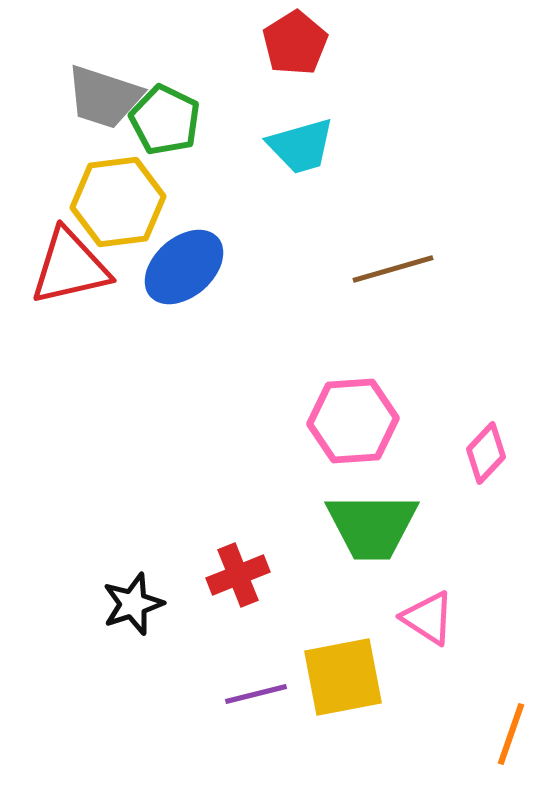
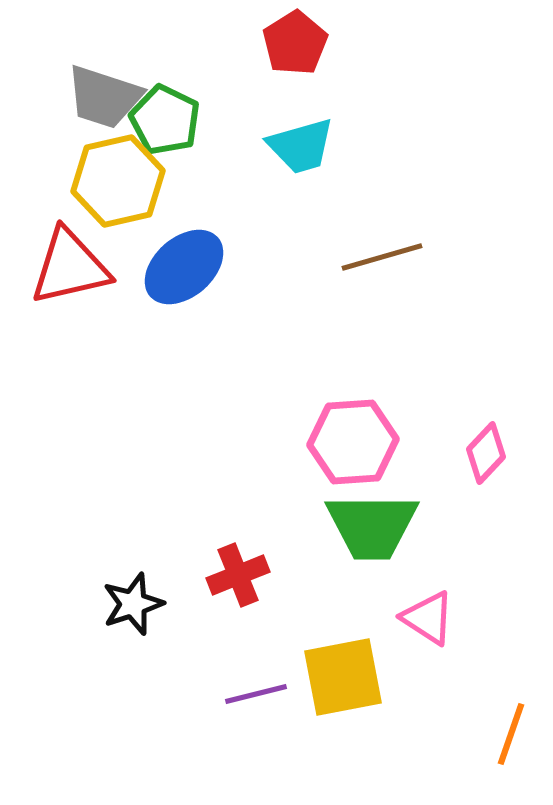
yellow hexagon: moved 21 px up; rotated 6 degrees counterclockwise
brown line: moved 11 px left, 12 px up
pink hexagon: moved 21 px down
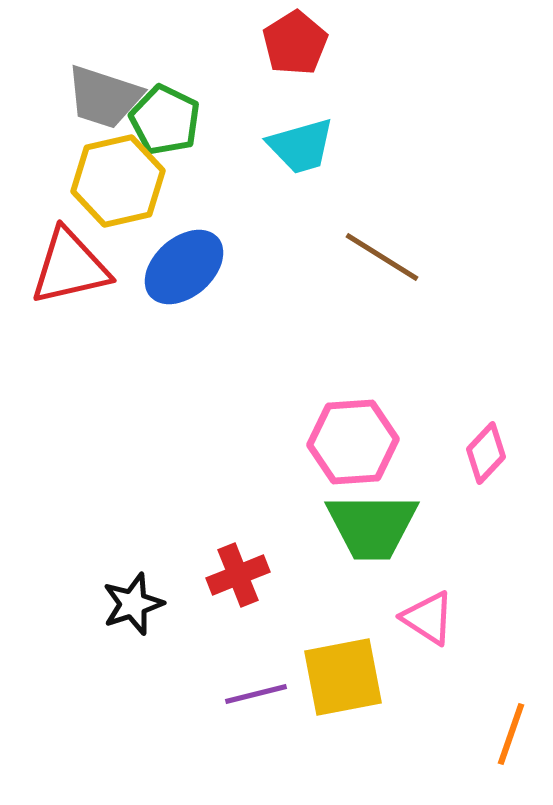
brown line: rotated 48 degrees clockwise
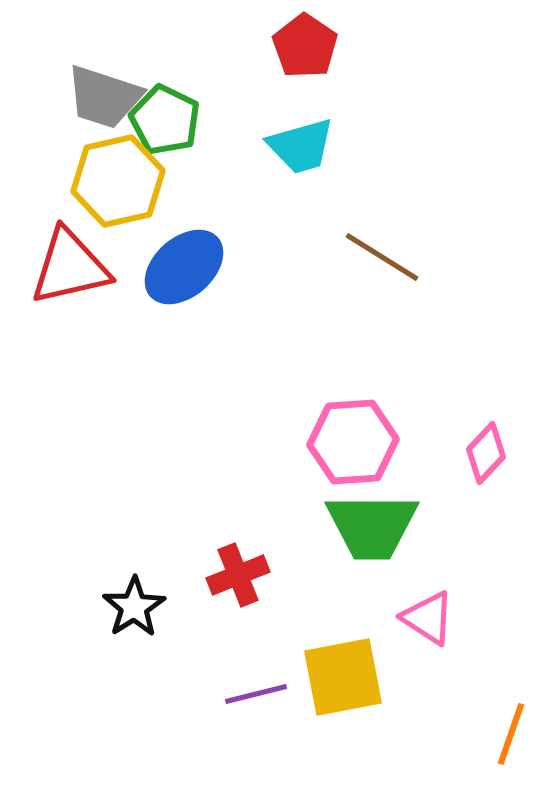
red pentagon: moved 10 px right, 3 px down; rotated 6 degrees counterclockwise
black star: moved 1 px right, 3 px down; rotated 14 degrees counterclockwise
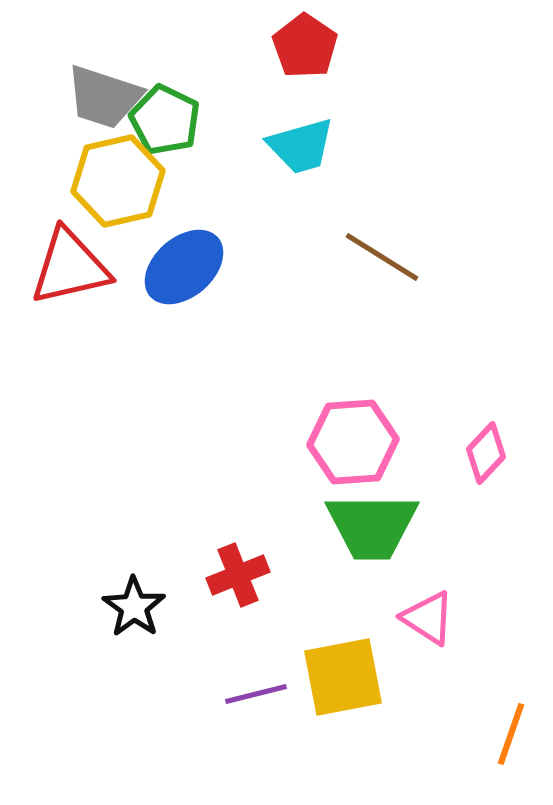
black star: rotated 4 degrees counterclockwise
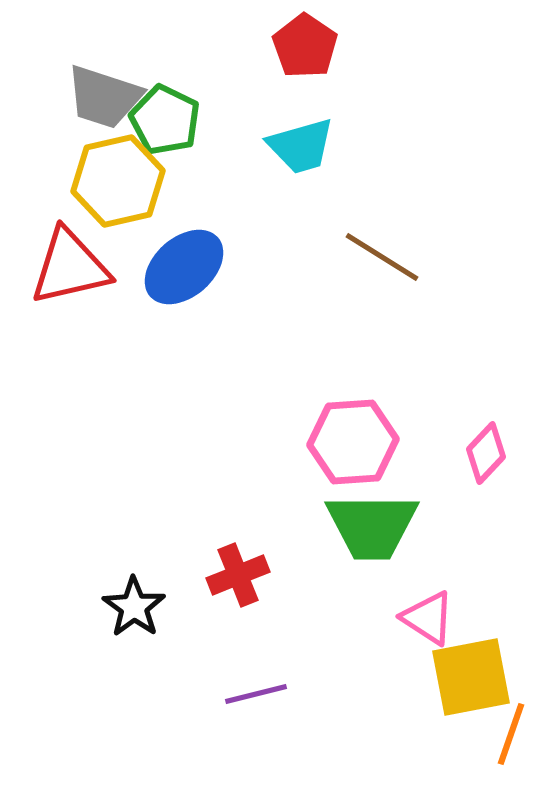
yellow square: moved 128 px right
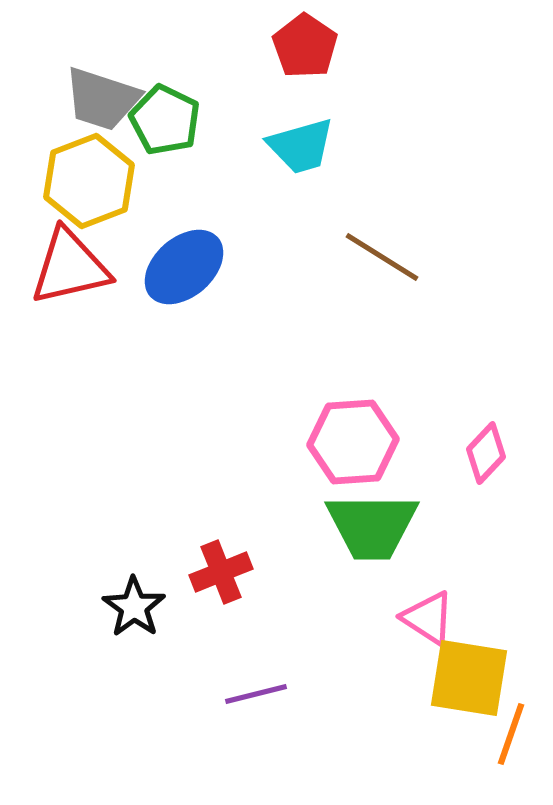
gray trapezoid: moved 2 px left, 2 px down
yellow hexagon: moved 29 px left; rotated 8 degrees counterclockwise
red cross: moved 17 px left, 3 px up
yellow square: moved 2 px left, 1 px down; rotated 20 degrees clockwise
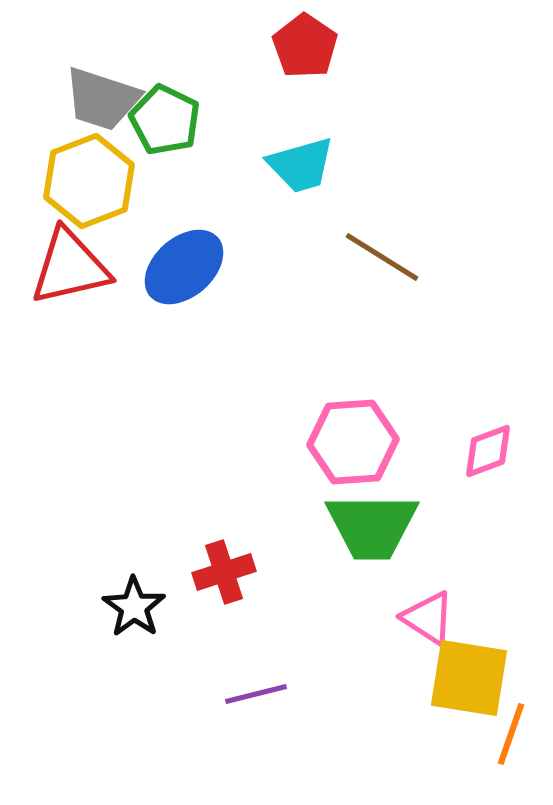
cyan trapezoid: moved 19 px down
pink diamond: moved 2 px right, 2 px up; rotated 26 degrees clockwise
red cross: moved 3 px right; rotated 4 degrees clockwise
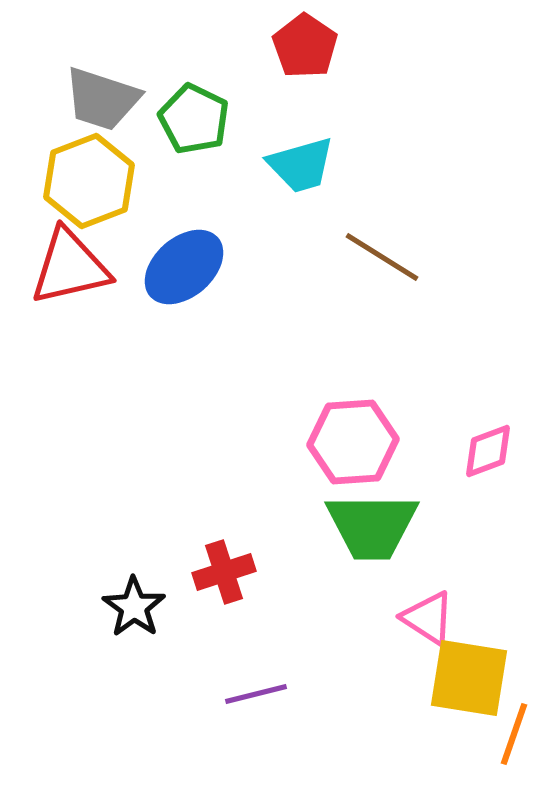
green pentagon: moved 29 px right, 1 px up
orange line: moved 3 px right
